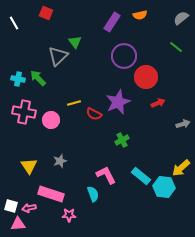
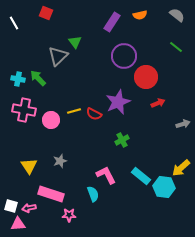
gray semicircle: moved 4 px left, 3 px up; rotated 77 degrees clockwise
yellow line: moved 8 px down
pink cross: moved 2 px up
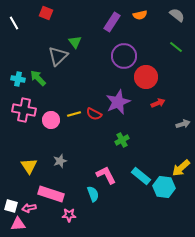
yellow line: moved 3 px down
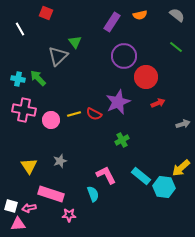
white line: moved 6 px right, 6 px down
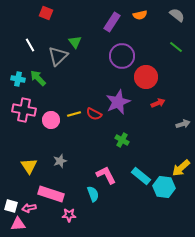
white line: moved 10 px right, 16 px down
purple circle: moved 2 px left
green cross: rotated 32 degrees counterclockwise
